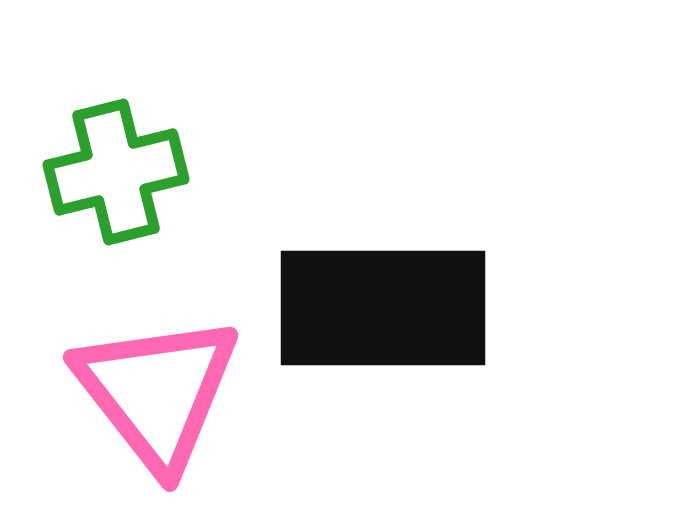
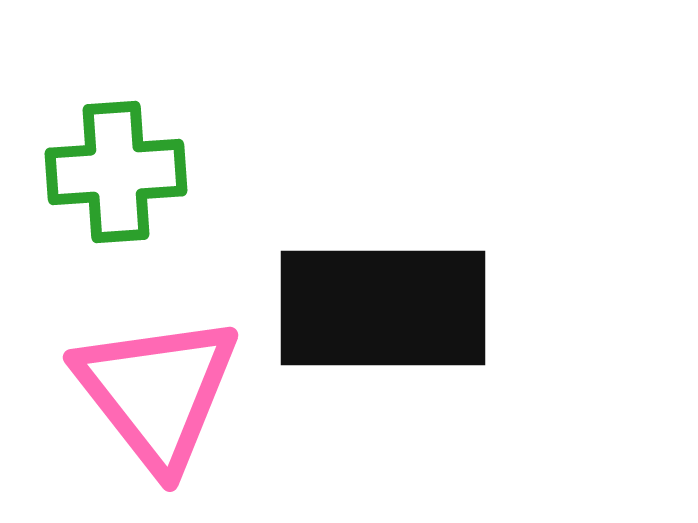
green cross: rotated 10 degrees clockwise
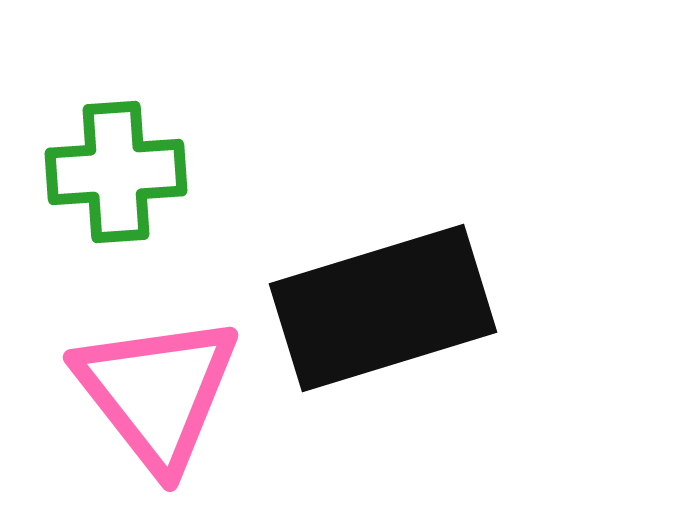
black rectangle: rotated 17 degrees counterclockwise
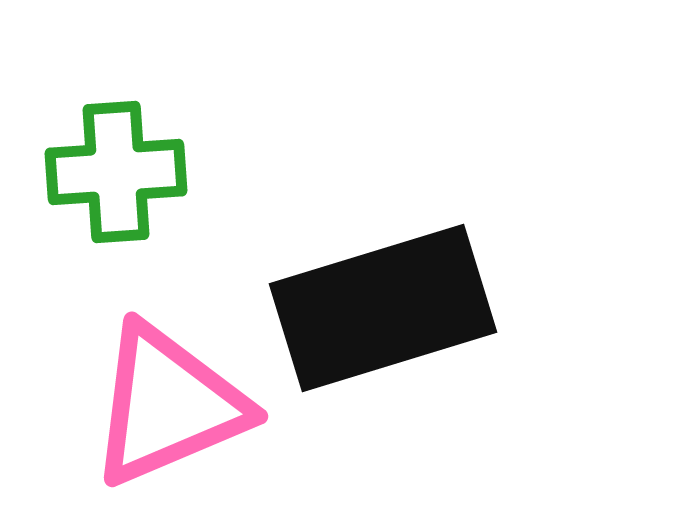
pink triangle: moved 11 px right, 13 px down; rotated 45 degrees clockwise
